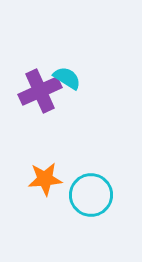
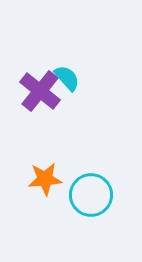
cyan semicircle: rotated 16 degrees clockwise
purple cross: rotated 27 degrees counterclockwise
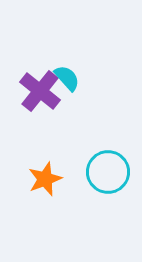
orange star: rotated 16 degrees counterclockwise
cyan circle: moved 17 px right, 23 px up
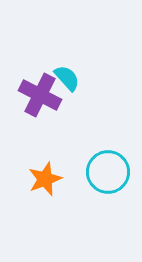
purple cross: moved 4 px down; rotated 12 degrees counterclockwise
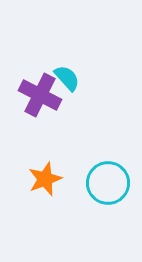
cyan circle: moved 11 px down
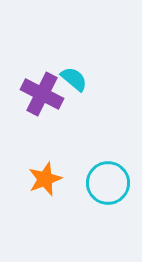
cyan semicircle: moved 7 px right, 1 px down; rotated 8 degrees counterclockwise
purple cross: moved 2 px right, 1 px up
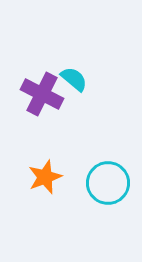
orange star: moved 2 px up
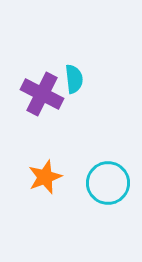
cyan semicircle: rotated 44 degrees clockwise
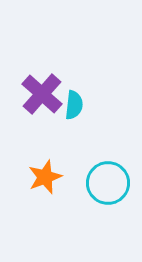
cyan semicircle: moved 26 px down; rotated 12 degrees clockwise
purple cross: rotated 15 degrees clockwise
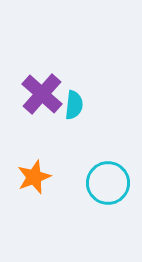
orange star: moved 11 px left
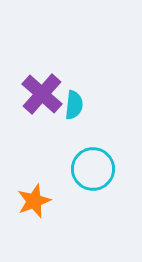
orange star: moved 24 px down
cyan circle: moved 15 px left, 14 px up
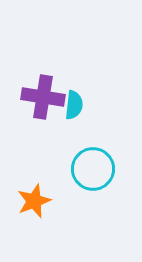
purple cross: moved 1 px right, 3 px down; rotated 33 degrees counterclockwise
